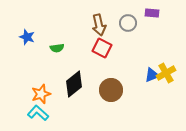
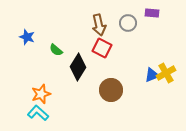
green semicircle: moved 1 px left, 2 px down; rotated 48 degrees clockwise
black diamond: moved 4 px right, 17 px up; rotated 20 degrees counterclockwise
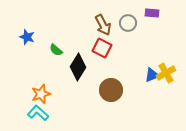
brown arrow: moved 4 px right; rotated 15 degrees counterclockwise
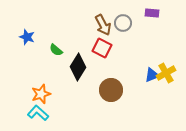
gray circle: moved 5 px left
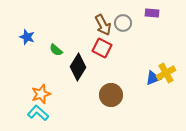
blue triangle: moved 1 px right, 3 px down
brown circle: moved 5 px down
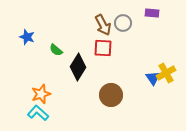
red square: moved 1 px right; rotated 24 degrees counterclockwise
blue triangle: rotated 42 degrees counterclockwise
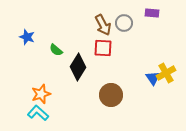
gray circle: moved 1 px right
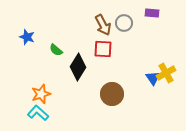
red square: moved 1 px down
brown circle: moved 1 px right, 1 px up
